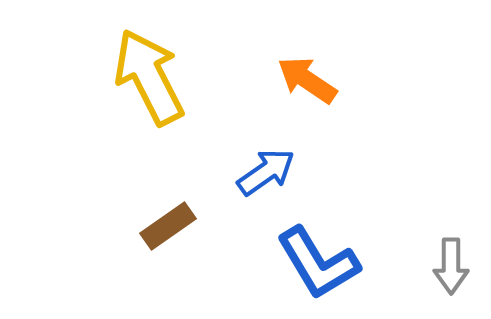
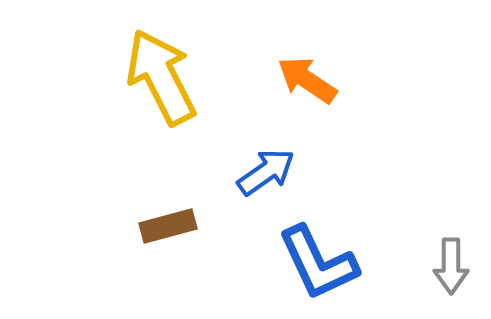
yellow arrow: moved 12 px right
brown rectangle: rotated 20 degrees clockwise
blue L-shape: rotated 6 degrees clockwise
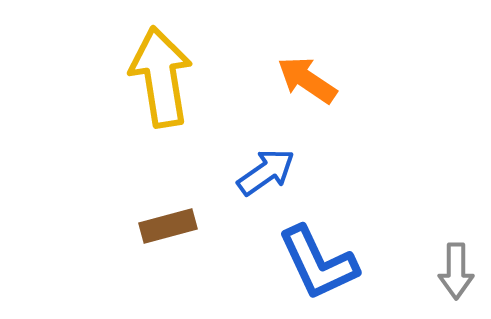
yellow arrow: rotated 18 degrees clockwise
gray arrow: moved 5 px right, 5 px down
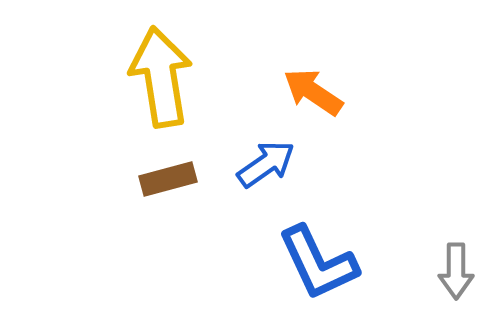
orange arrow: moved 6 px right, 12 px down
blue arrow: moved 8 px up
brown rectangle: moved 47 px up
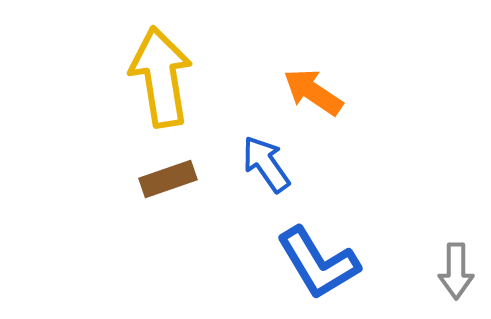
blue arrow: rotated 90 degrees counterclockwise
brown rectangle: rotated 4 degrees counterclockwise
blue L-shape: rotated 6 degrees counterclockwise
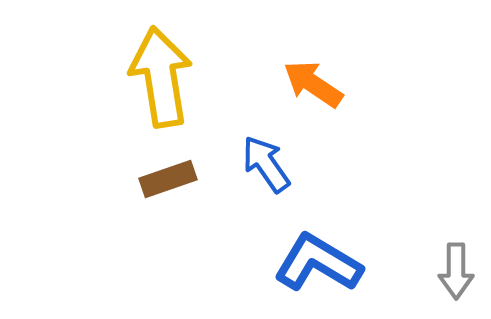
orange arrow: moved 8 px up
blue L-shape: rotated 152 degrees clockwise
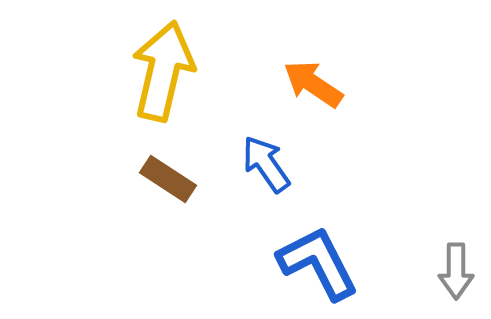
yellow arrow: moved 2 px right, 6 px up; rotated 22 degrees clockwise
brown rectangle: rotated 52 degrees clockwise
blue L-shape: rotated 32 degrees clockwise
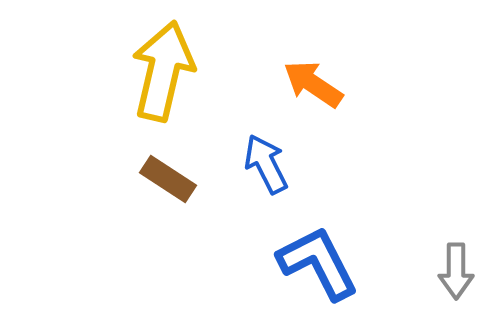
blue arrow: rotated 8 degrees clockwise
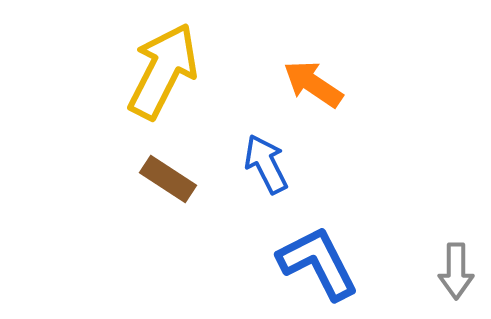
yellow arrow: rotated 14 degrees clockwise
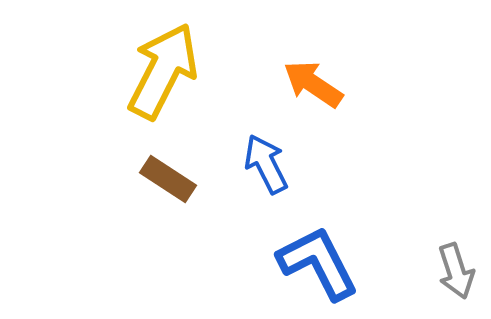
gray arrow: rotated 18 degrees counterclockwise
